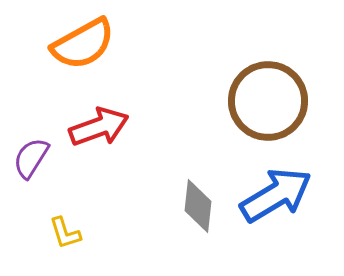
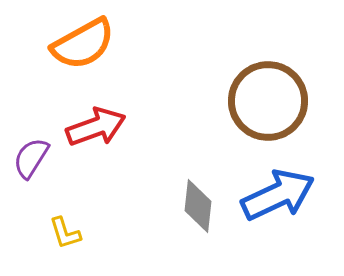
red arrow: moved 3 px left
blue arrow: moved 2 px right; rotated 6 degrees clockwise
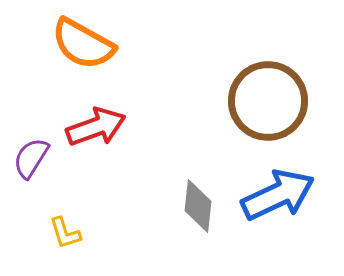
orange semicircle: rotated 58 degrees clockwise
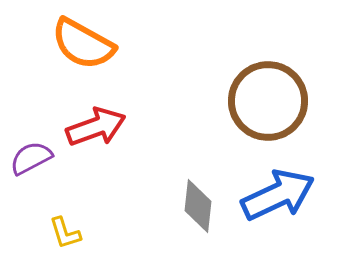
purple semicircle: rotated 30 degrees clockwise
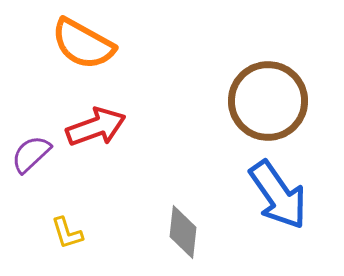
purple semicircle: moved 4 px up; rotated 15 degrees counterclockwise
blue arrow: rotated 80 degrees clockwise
gray diamond: moved 15 px left, 26 px down
yellow L-shape: moved 2 px right
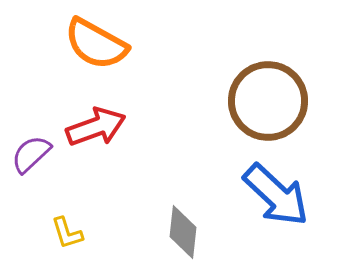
orange semicircle: moved 13 px right
blue arrow: moved 2 px left; rotated 12 degrees counterclockwise
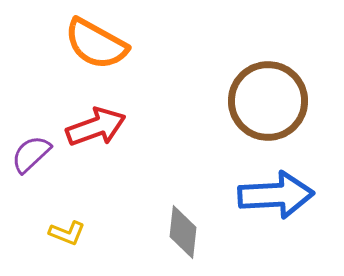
blue arrow: rotated 46 degrees counterclockwise
yellow L-shape: rotated 51 degrees counterclockwise
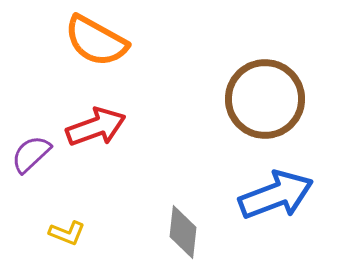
orange semicircle: moved 3 px up
brown circle: moved 3 px left, 2 px up
blue arrow: rotated 18 degrees counterclockwise
